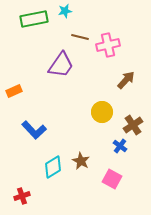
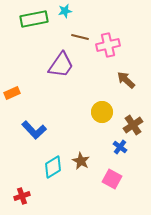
brown arrow: rotated 90 degrees counterclockwise
orange rectangle: moved 2 px left, 2 px down
blue cross: moved 1 px down
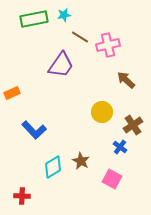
cyan star: moved 1 px left, 4 px down
brown line: rotated 18 degrees clockwise
red cross: rotated 21 degrees clockwise
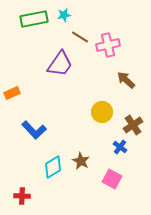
purple trapezoid: moved 1 px left, 1 px up
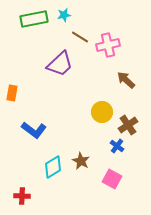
purple trapezoid: rotated 12 degrees clockwise
orange rectangle: rotated 56 degrees counterclockwise
brown cross: moved 5 px left
blue L-shape: rotated 10 degrees counterclockwise
blue cross: moved 3 px left, 1 px up
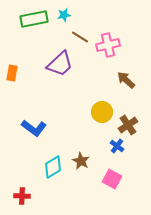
orange rectangle: moved 20 px up
blue L-shape: moved 2 px up
